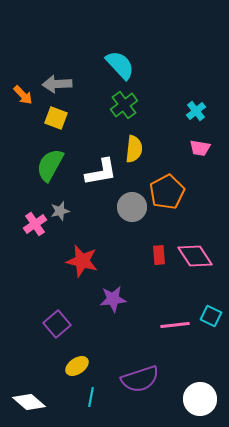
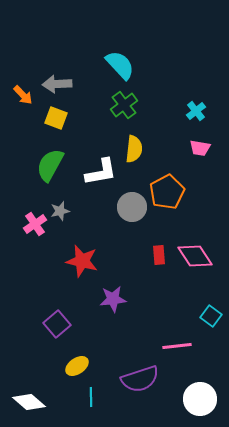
cyan square: rotated 10 degrees clockwise
pink line: moved 2 px right, 21 px down
cyan line: rotated 12 degrees counterclockwise
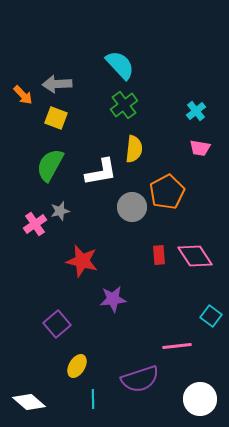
yellow ellipse: rotated 25 degrees counterclockwise
cyan line: moved 2 px right, 2 px down
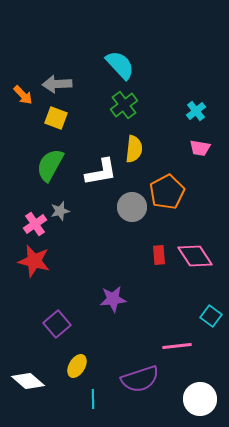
red star: moved 48 px left
white diamond: moved 1 px left, 21 px up
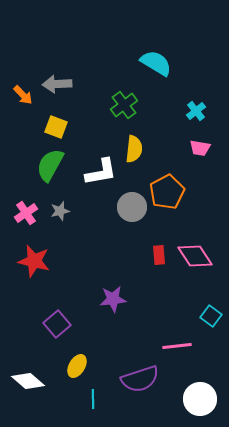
cyan semicircle: moved 36 px right, 2 px up; rotated 16 degrees counterclockwise
yellow square: moved 9 px down
pink cross: moved 9 px left, 11 px up
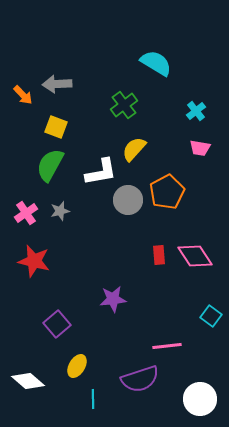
yellow semicircle: rotated 144 degrees counterclockwise
gray circle: moved 4 px left, 7 px up
pink line: moved 10 px left
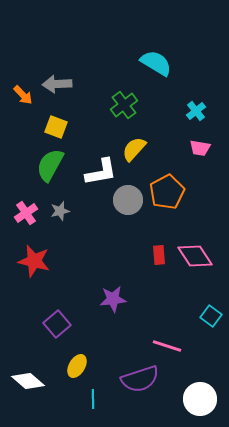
pink line: rotated 24 degrees clockwise
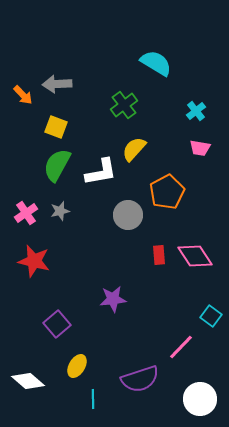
green semicircle: moved 7 px right
gray circle: moved 15 px down
pink line: moved 14 px right, 1 px down; rotated 64 degrees counterclockwise
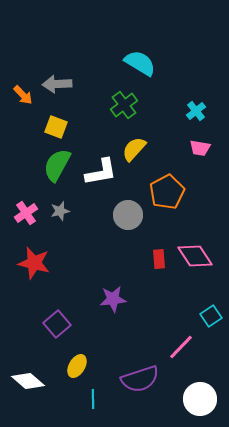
cyan semicircle: moved 16 px left
red rectangle: moved 4 px down
red star: moved 2 px down
cyan square: rotated 20 degrees clockwise
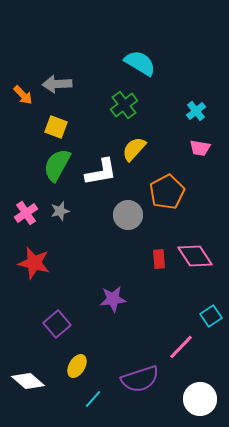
cyan line: rotated 42 degrees clockwise
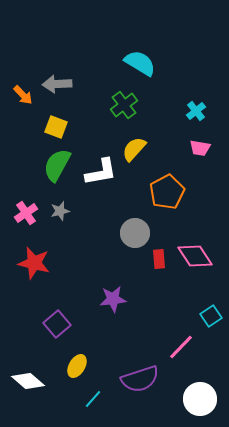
gray circle: moved 7 px right, 18 px down
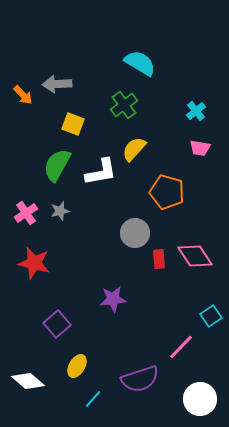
yellow square: moved 17 px right, 3 px up
orange pentagon: rotated 28 degrees counterclockwise
